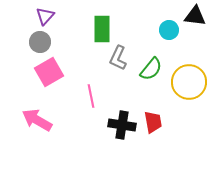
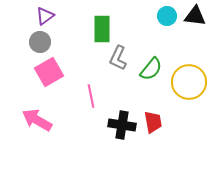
purple triangle: rotated 12 degrees clockwise
cyan circle: moved 2 px left, 14 px up
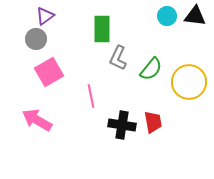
gray circle: moved 4 px left, 3 px up
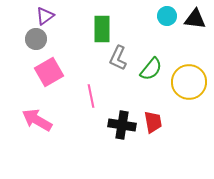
black triangle: moved 3 px down
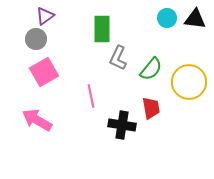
cyan circle: moved 2 px down
pink square: moved 5 px left
red trapezoid: moved 2 px left, 14 px up
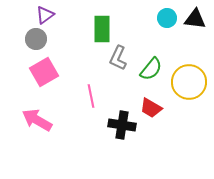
purple triangle: moved 1 px up
red trapezoid: rotated 130 degrees clockwise
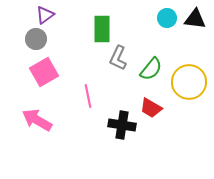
pink line: moved 3 px left
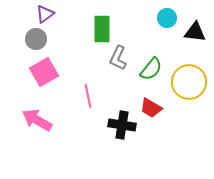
purple triangle: moved 1 px up
black triangle: moved 13 px down
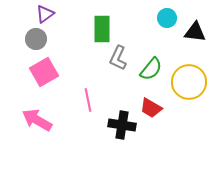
pink line: moved 4 px down
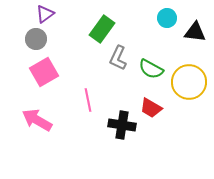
green rectangle: rotated 36 degrees clockwise
green semicircle: rotated 80 degrees clockwise
